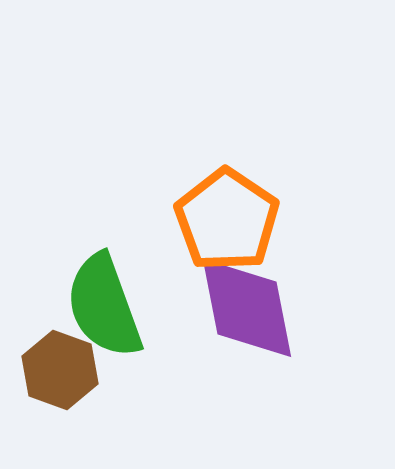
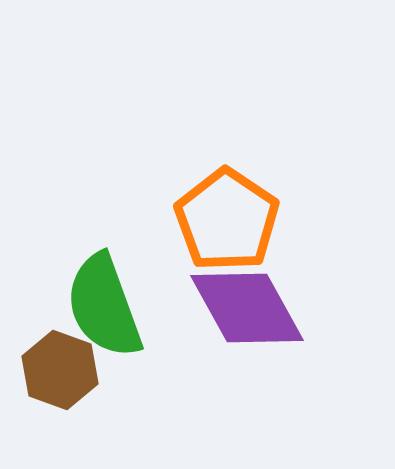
purple diamond: rotated 18 degrees counterclockwise
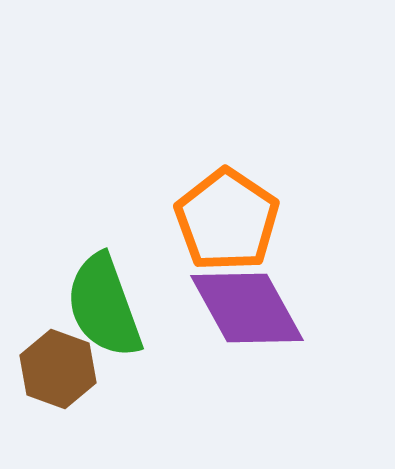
brown hexagon: moved 2 px left, 1 px up
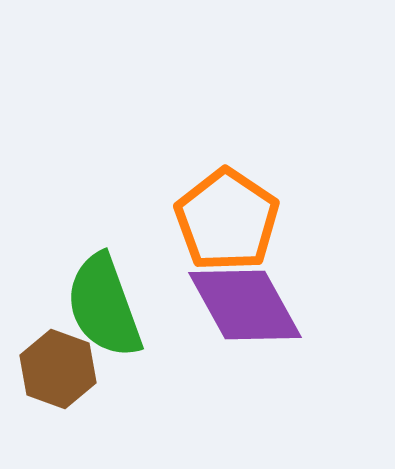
purple diamond: moved 2 px left, 3 px up
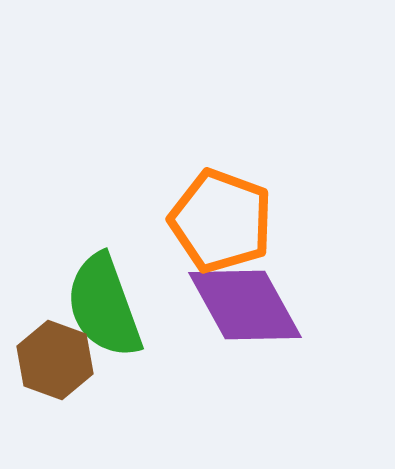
orange pentagon: moved 6 px left, 1 px down; rotated 14 degrees counterclockwise
brown hexagon: moved 3 px left, 9 px up
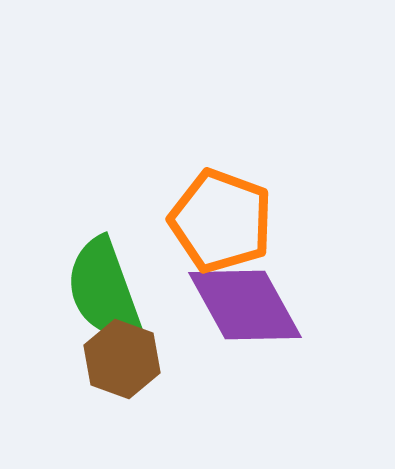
green semicircle: moved 16 px up
brown hexagon: moved 67 px right, 1 px up
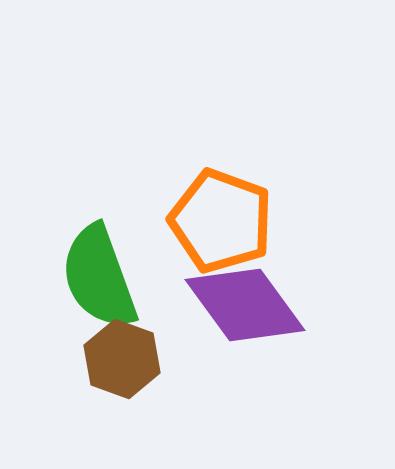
green semicircle: moved 5 px left, 13 px up
purple diamond: rotated 7 degrees counterclockwise
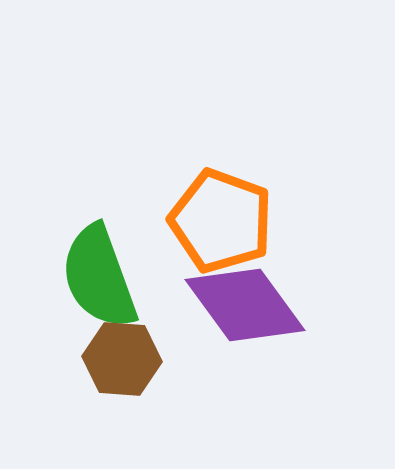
brown hexagon: rotated 16 degrees counterclockwise
